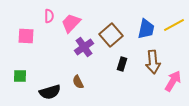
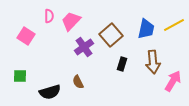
pink trapezoid: moved 2 px up
pink square: rotated 30 degrees clockwise
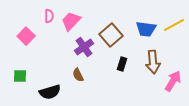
blue trapezoid: rotated 85 degrees clockwise
pink square: rotated 12 degrees clockwise
brown semicircle: moved 7 px up
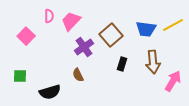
yellow line: moved 1 px left
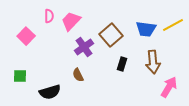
pink arrow: moved 4 px left, 6 px down
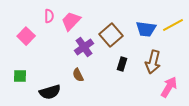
brown arrow: rotated 20 degrees clockwise
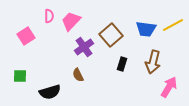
pink square: rotated 12 degrees clockwise
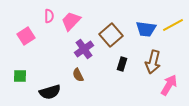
purple cross: moved 2 px down
pink arrow: moved 2 px up
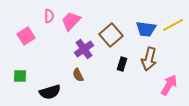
brown arrow: moved 4 px left, 3 px up
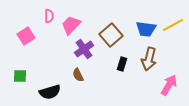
pink trapezoid: moved 4 px down
